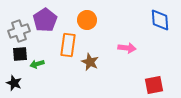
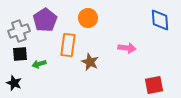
orange circle: moved 1 px right, 2 px up
green arrow: moved 2 px right
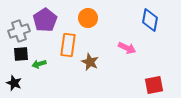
blue diamond: moved 10 px left; rotated 15 degrees clockwise
pink arrow: rotated 18 degrees clockwise
black square: moved 1 px right
